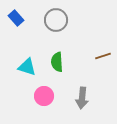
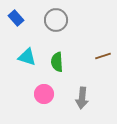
cyan triangle: moved 10 px up
pink circle: moved 2 px up
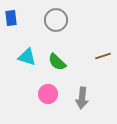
blue rectangle: moved 5 px left; rotated 35 degrees clockwise
green semicircle: rotated 42 degrees counterclockwise
pink circle: moved 4 px right
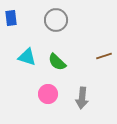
brown line: moved 1 px right
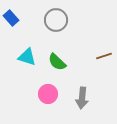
blue rectangle: rotated 35 degrees counterclockwise
